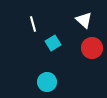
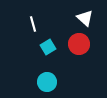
white triangle: moved 1 px right, 2 px up
cyan square: moved 5 px left, 4 px down
red circle: moved 13 px left, 4 px up
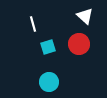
white triangle: moved 2 px up
cyan square: rotated 14 degrees clockwise
cyan circle: moved 2 px right
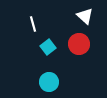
cyan square: rotated 21 degrees counterclockwise
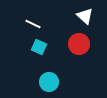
white line: rotated 49 degrees counterclockwise
cyan square: moved 9 px left; rotated 28 degrees counterclockwise
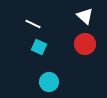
red circle: moved 6 px right
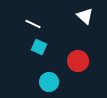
red circle: moved 7 px left, 17 px down
